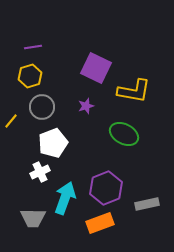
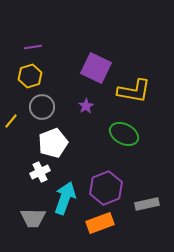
purple star: rotated 14 degrees counterclockwise
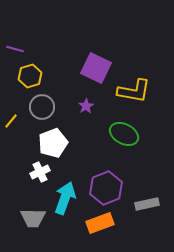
purple line: moved 18 px left, 2 px down; rotated 24 degrees clockwise
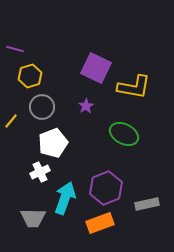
yellow L-shape: moved 4 px up
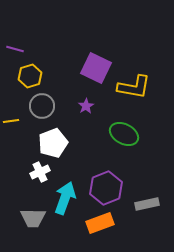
gray circle: moved 1 px up
yellow line: rotated 42 degrees clockwise
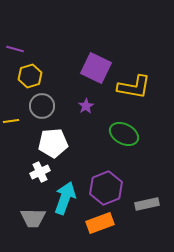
white pentagon: rotated 16 degrees clockwise
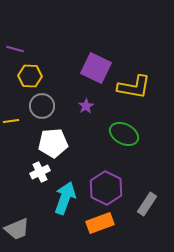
yellow hexagon: rotated 20 degrees clockwise
purple hexagon: rotated 12 degrees counterclockwise
gray rectangle: rotated 45 degrees counterclockwise
gray trapezoid: moved 16 px left, 11 px down; rotated 24 degrees counterclockwise
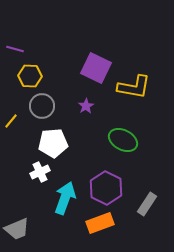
yellow line: rotated 42 degrees counterclockwise
green ellipse: moved 1 px left, 6 px down
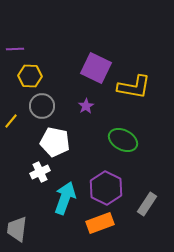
purple line: rotated 18 degrees counterclockwise
white pentagon: moved 2 px right, 1 px up; rotated 16 degrees clockwise
gray trapezoid: rotated 120 degrees clockwise
